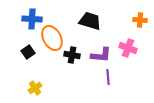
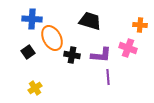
orange cross: moved 5 px down
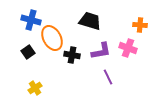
blue cross: moved 1 px left, 1 px down; rotated 12 degrees clockwise
purple L-shape: moved 4 px up; rotated 15 degrees counterclockwise
purple line: rotated 21 degrees counterclockwise
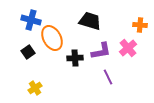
pink cross: rotated 30 degrees clockwise
black cross: moved 3 px right, 3 px down; rotated 14 degrees counterclockwise
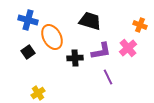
blue cross: moved 3 px left
orange cross: rotated 16 degrees clockwise
orange ellipse: moved 1 px up
yellow cross: moved 3 px right, 5 px down
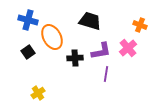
purple line: moved 2 px left, 3 px up; rotated 35 degrees clockwise
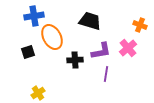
blue cross: moved 6 px right, 4 px up; rotated 24 degrees counterclockwise
black square: rotated 16 degrees clockwise
black cross: moved 2 px down
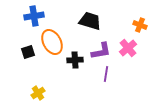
orange ellipse: moved 5 px down
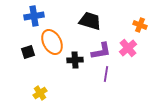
yellow cross: moved 2 px right
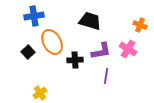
pink cross: moved 1 px down; rotated 18 degrees counterclockwise
black square: rotated 24 degrees counterclockwise
purple line: moved 2 px down
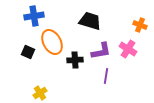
black square: rotated 24 degrees counterclockwise
